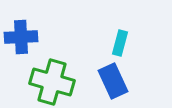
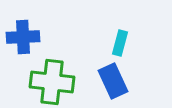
blue cross: moved 2 px right
green cross: rotated 9 degrees counterclockwise
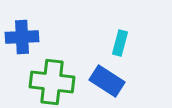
blue cross: moved 1 px left
blue rectangle: moved 6 px left; rotated 32 degrees counterclockwise
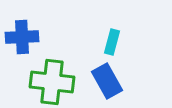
cyan rectangle: moved 8 px left, 1 px up
blue rectangle: rotated 28 degrees clockwise
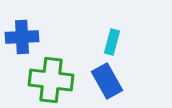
green cross: moved 1 px left, 2 px up
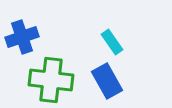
blue cross: rotated 16 degrees counterclockwise
cyan rectangle: rotated 50 degrees counterclockwise
